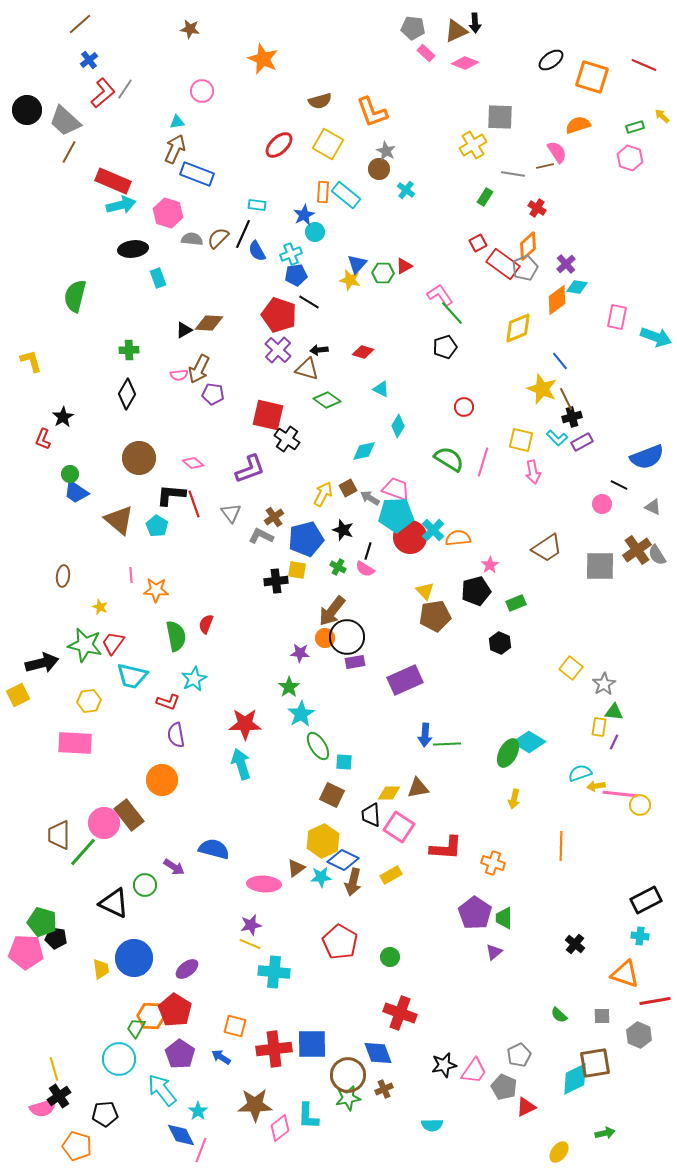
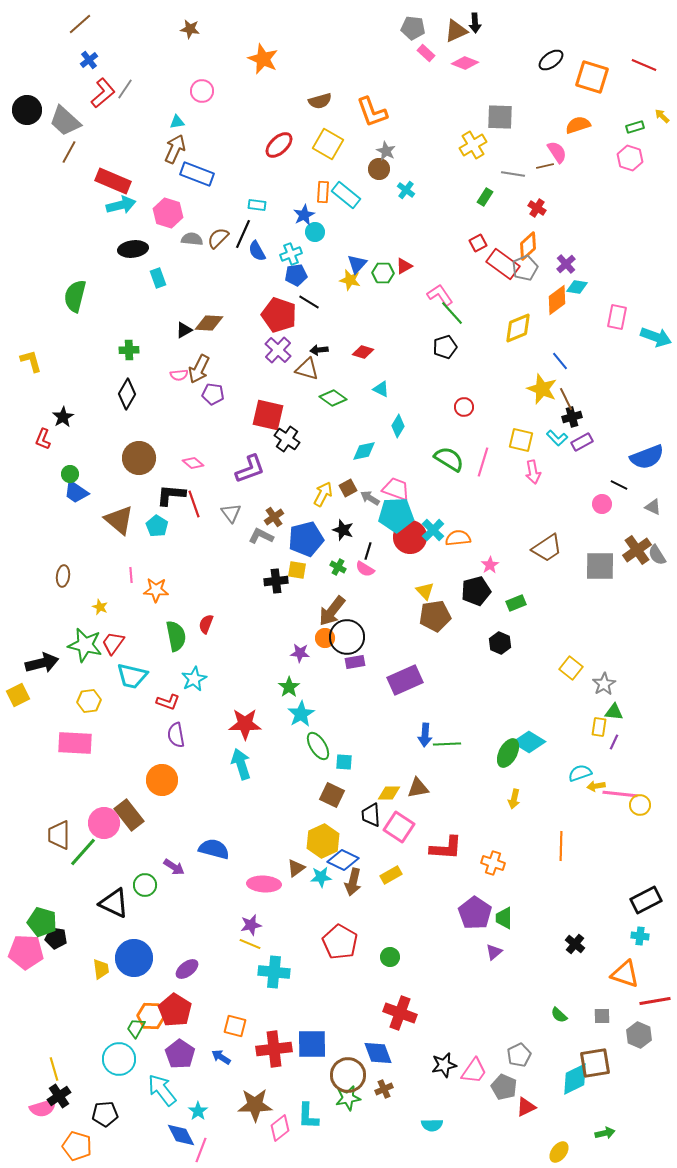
green diamond at (327, 400): moved 6 px right, 2 px up
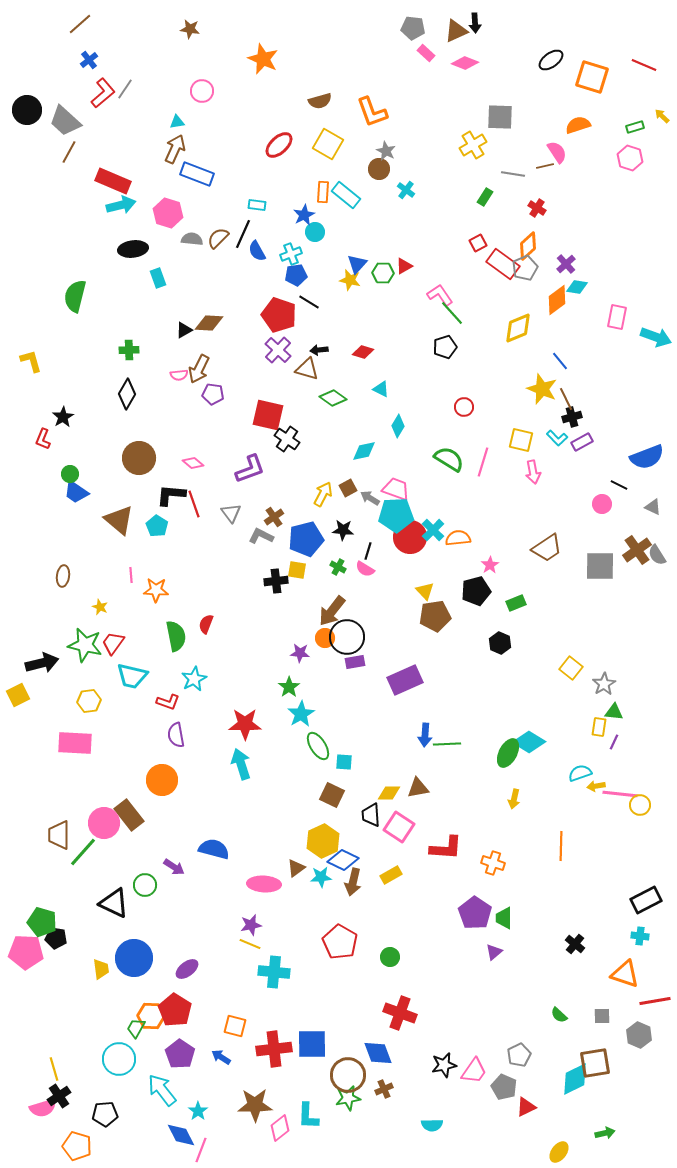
black star at (343, 530): rotated 15 degrees counterclockwise
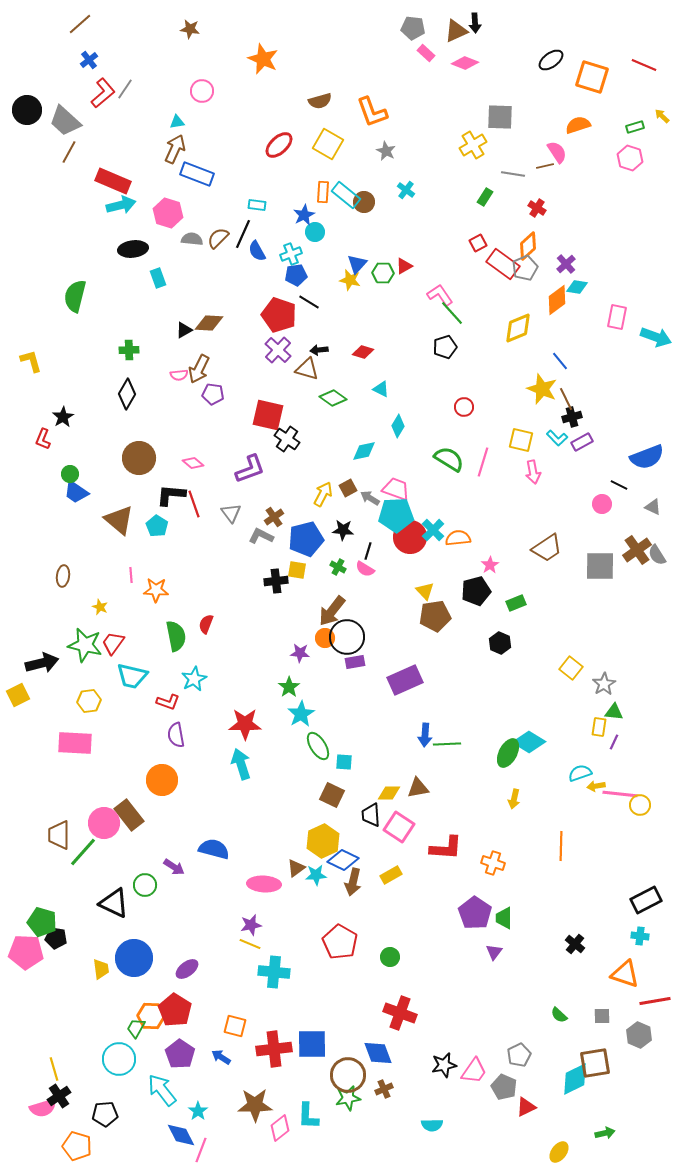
brown circle at (379, 169): moved 15 px left, 33 px down
cyan star at (321, 877): moved 5 px left, 2 px up
purple triangle at (494, 952): rotated 12 degrees counterclockwise
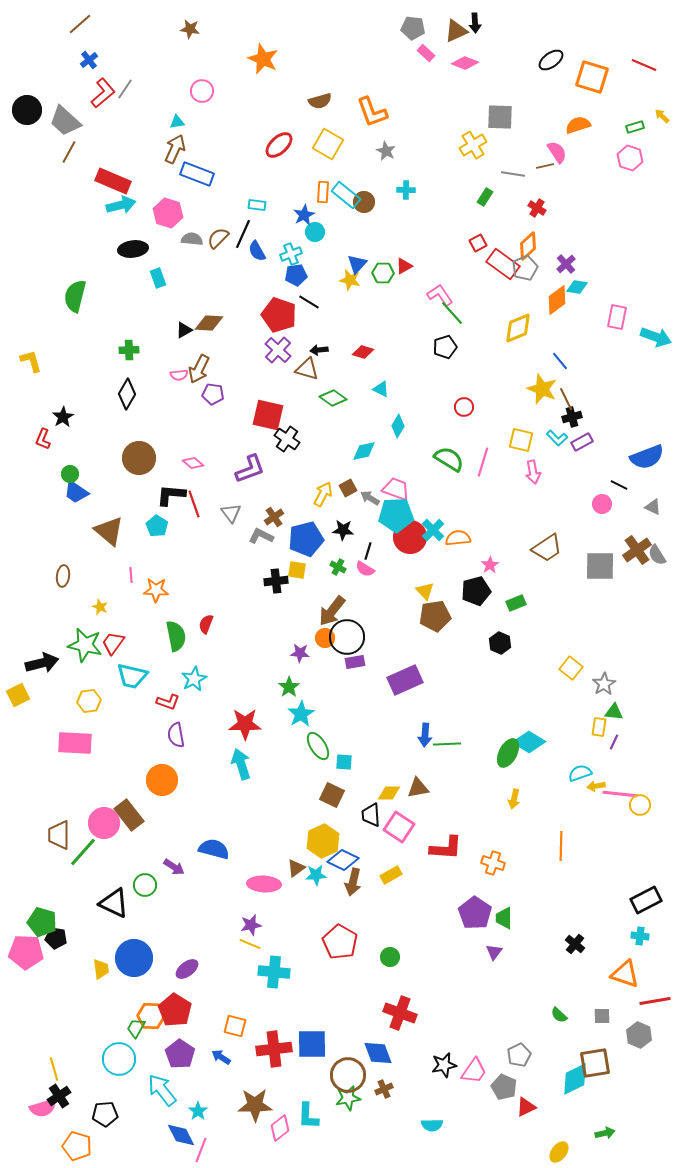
cyan cross at (406, 190): rotated 36 degrees counterclockwise
brown triangle at (119, 520): moved 10 px left, 11 px down
